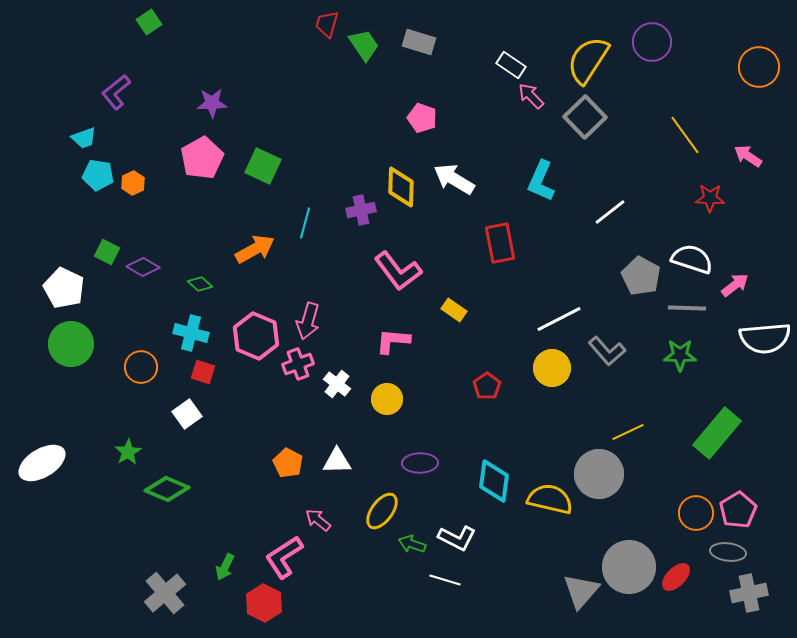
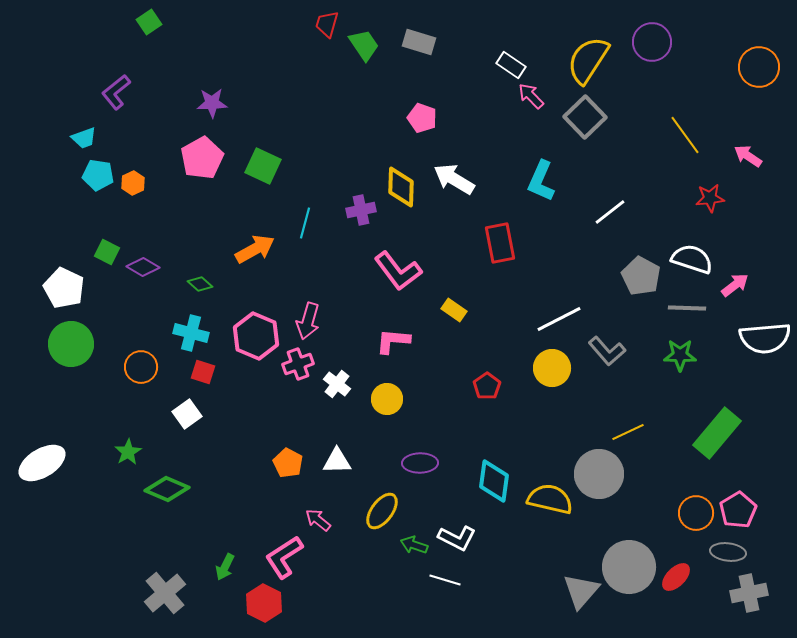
red star at (710, 198): rotated 8 degrees counterclockwise
green arrow at (412, 544): moved 2 px right, 1 px down
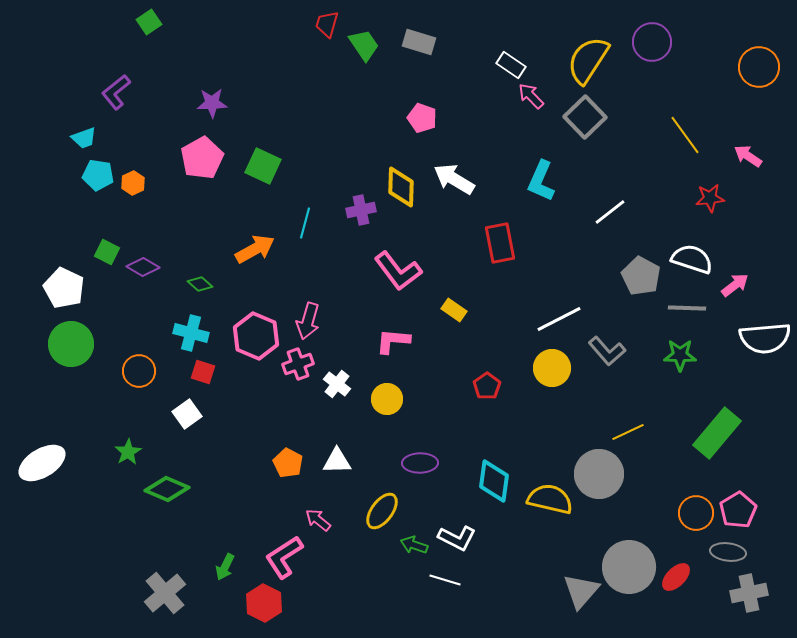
orange circle at (141, 367): moved 2 px left, 4 px down
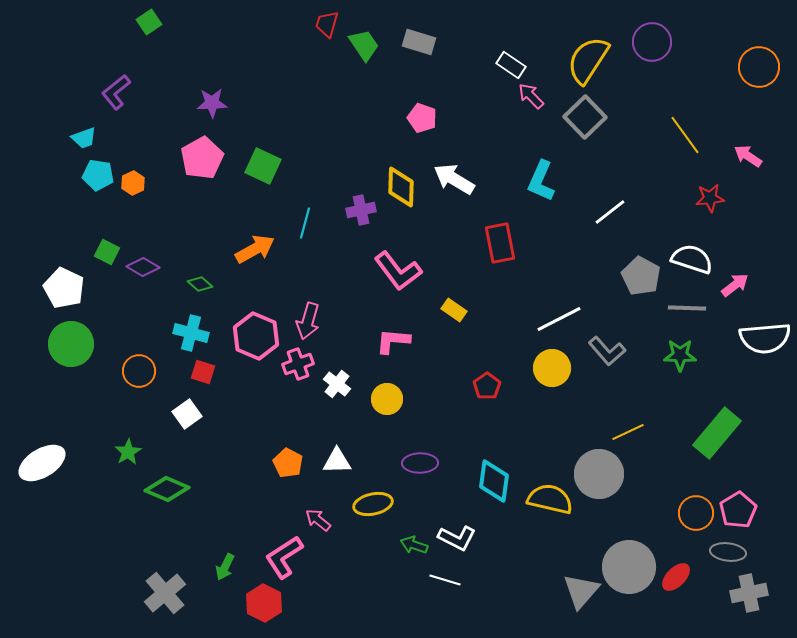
yellow ellipse at (382, 511): moved 9 px left, 7 px up; rotated 42 degrees clockwise
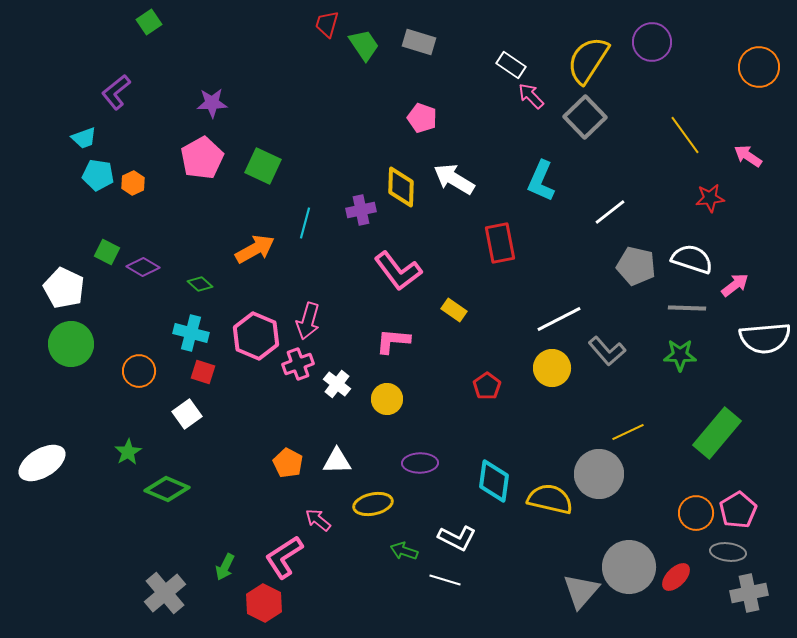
gray pentagon at (641, 276): moved 5 px left, 10 px up; rotated 15 degrees counterclockwise
green arrow at (414, 545): moved 10 px left, 6 px down
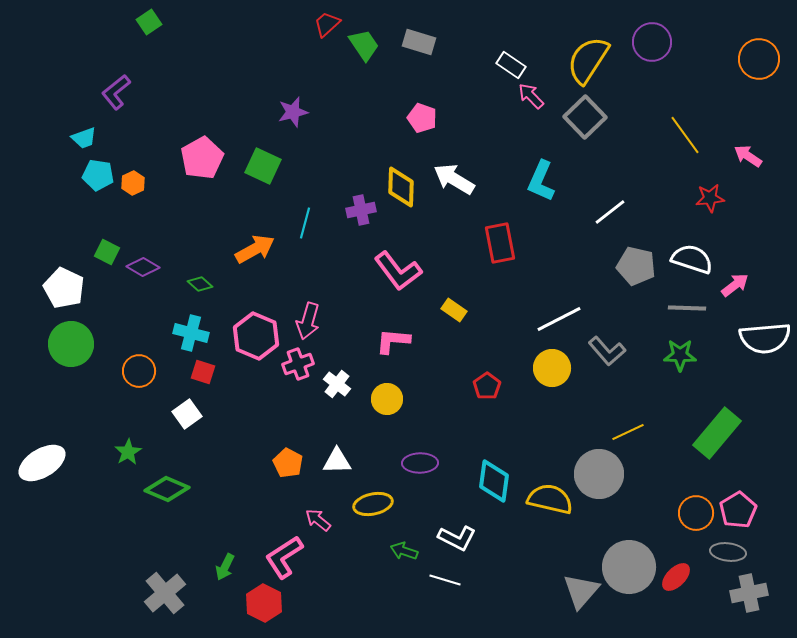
red trapezoid at (327, 24): rotated 32 degrees clockwise
orange circle at (759, 67): moved 8 px up
purple star at (212, 103): moved 81 px right, 9 px down; rotated 12 degrees counterclockwise
